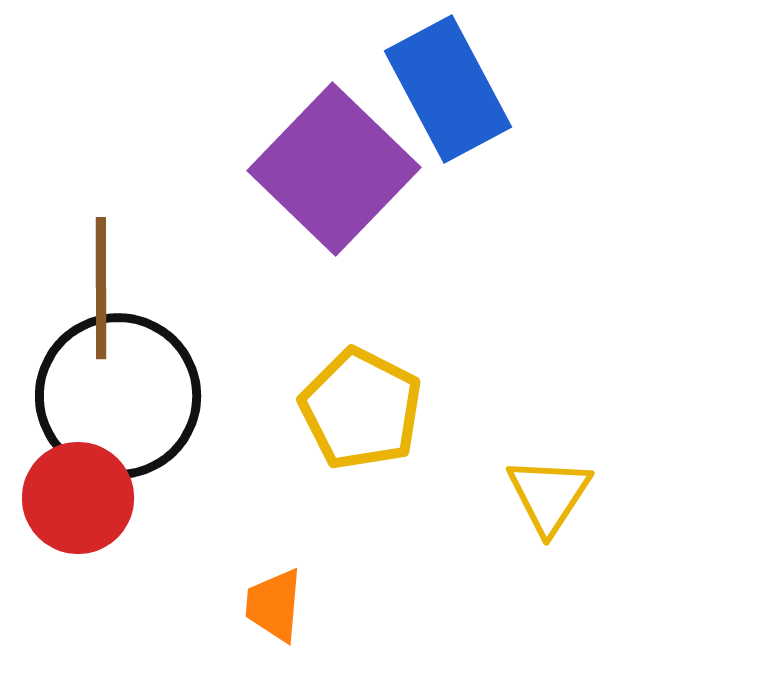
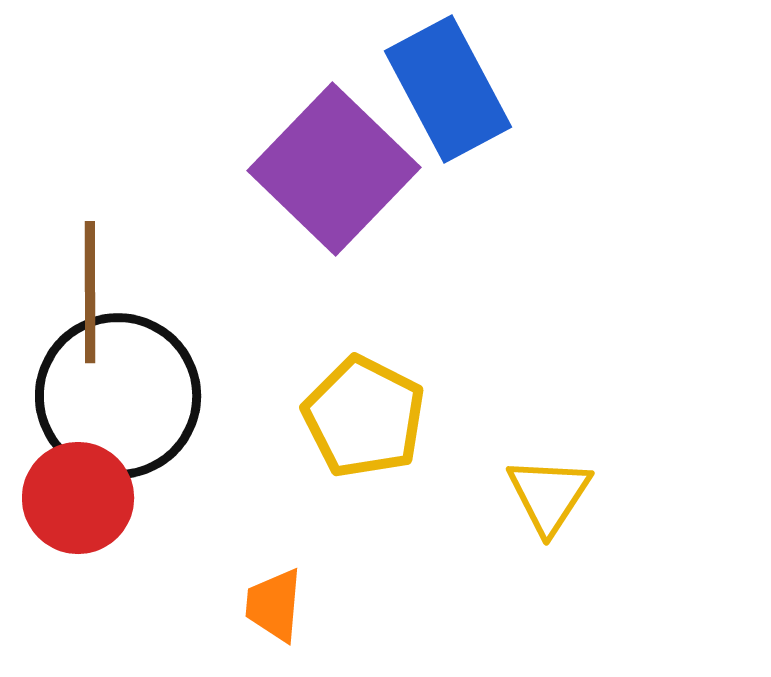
brown line: moved 11 px left, 4 px down
yellow pentagon: moved 3 px right, 8 px down
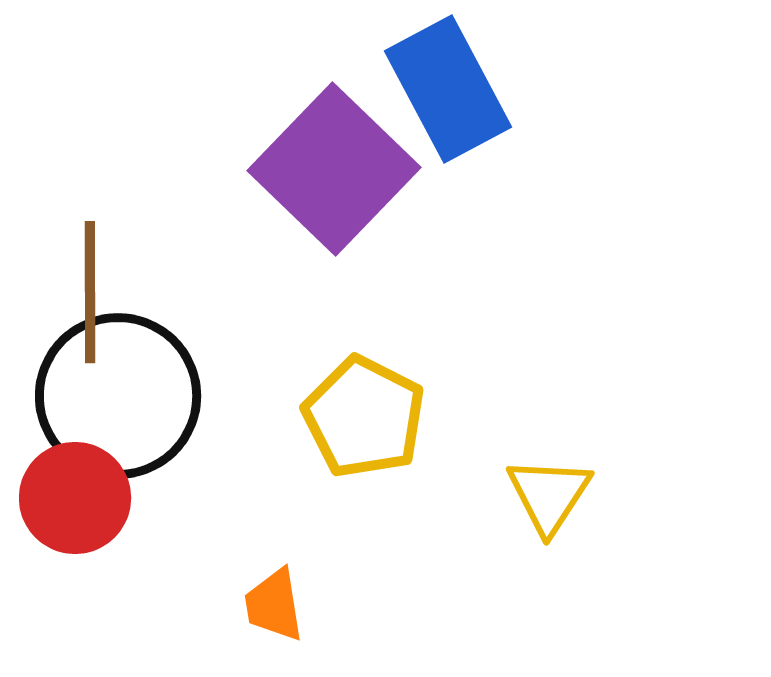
red circle: moved 3 px left
orange trapezoid: rotated 14 degrees counterclockwise
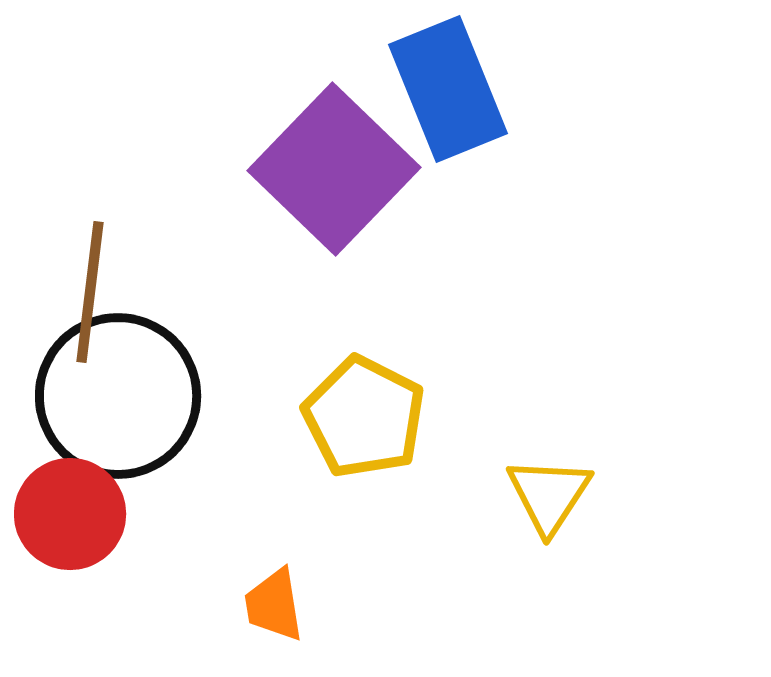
blue rectangle: rotated 6 degrees clockwise
brown line: rotated 7 degrees clockwise
red circle: moved 5 px left, 16 px down
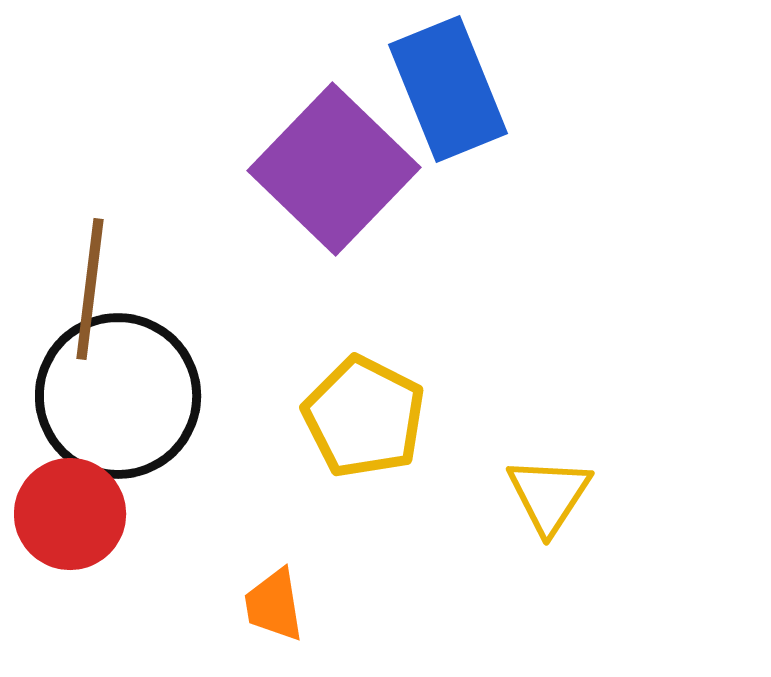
brown line: moved 3 px up
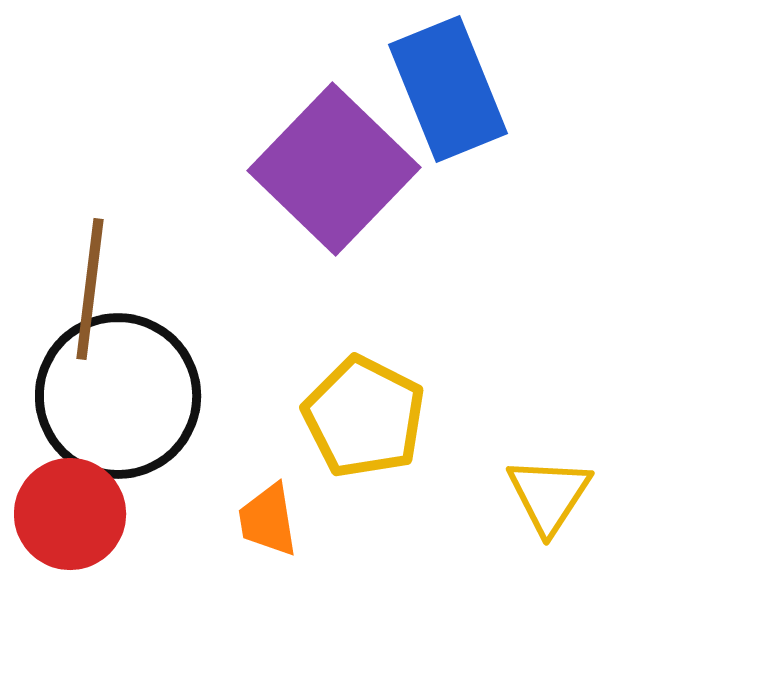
orange trapezoid: moved 6 px left, 85 px up
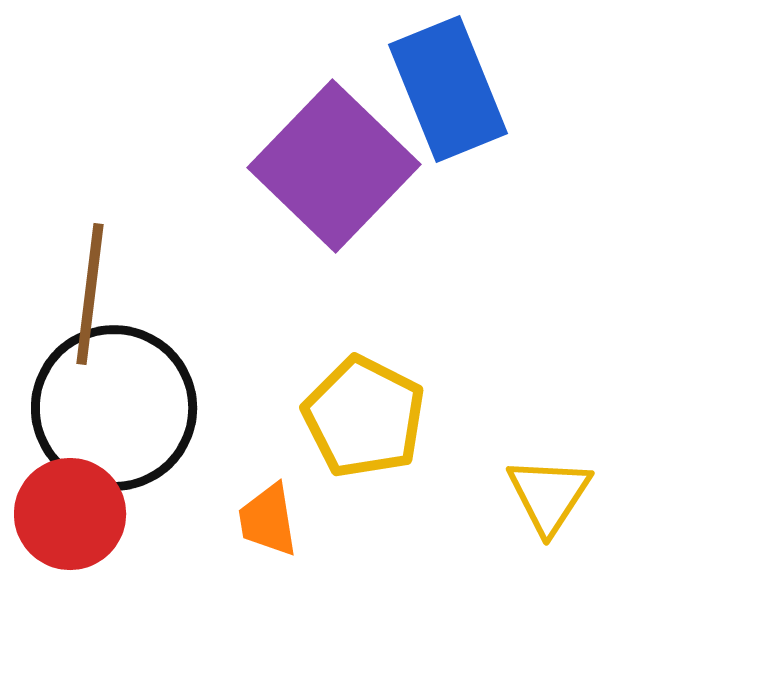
purple square: moved 3 px up
brown line: moved 5 px down
black circle: moved 4 px left, 12 px down
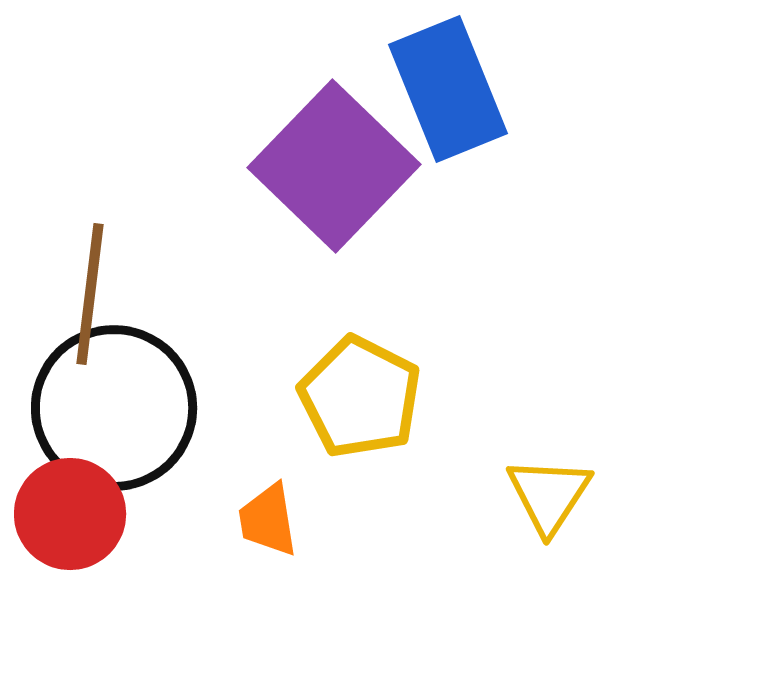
yellow pentagon: moved 4 px left, 20 px up
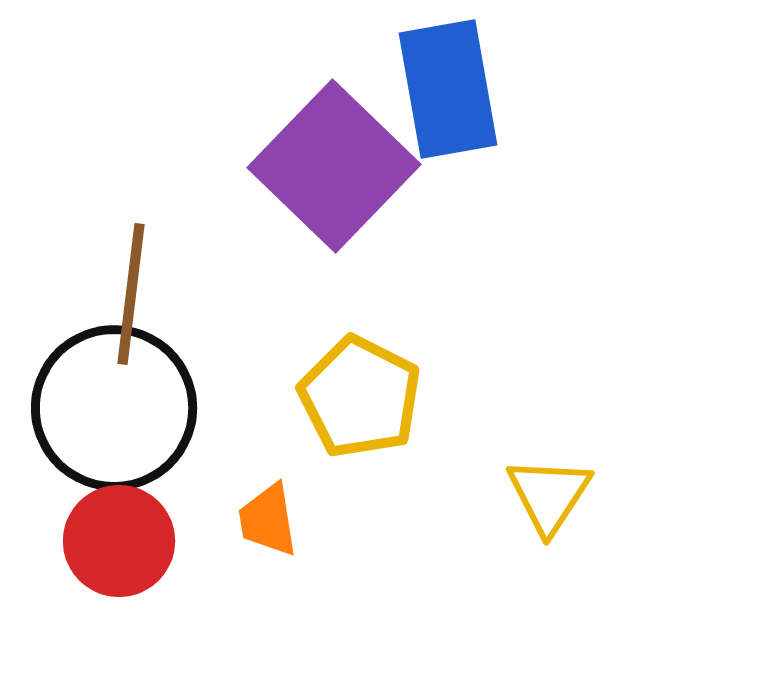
blue rectangle: rotated 12 degrees clockwise
brown line: moved 41 px right
red circle: moved 49 px right, 27 px down
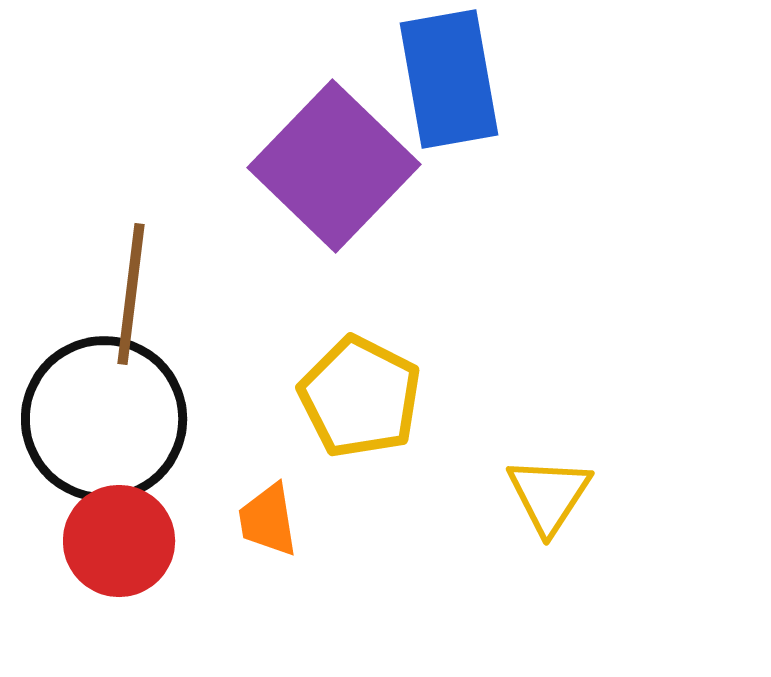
blue rectangle: moved 1 px right, 10 px up
black circle: moved 10 px left, 11 px down
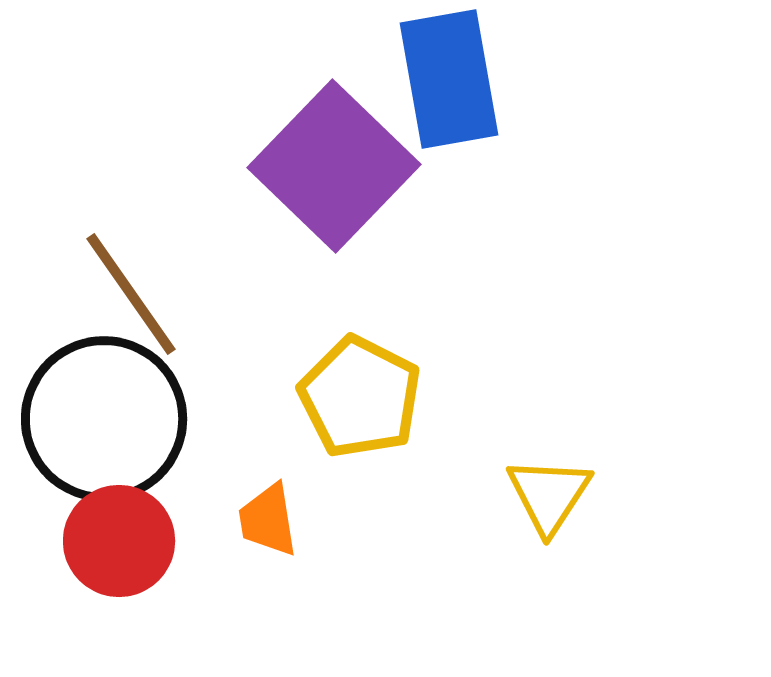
brown line: rotated 42 degrees counterclockwise
